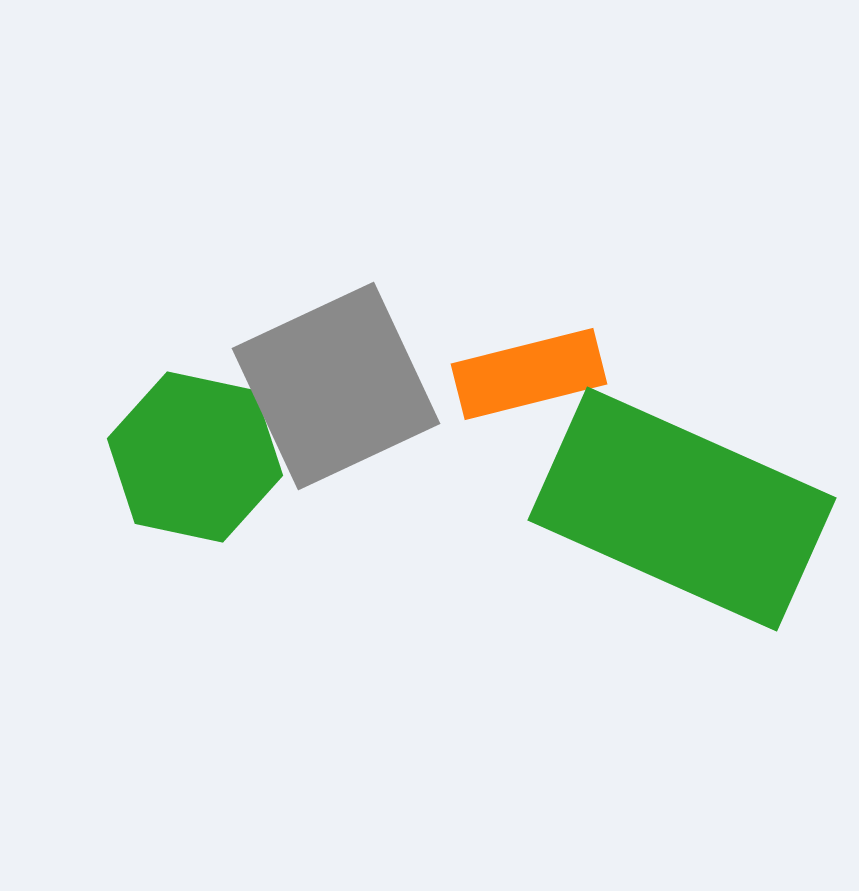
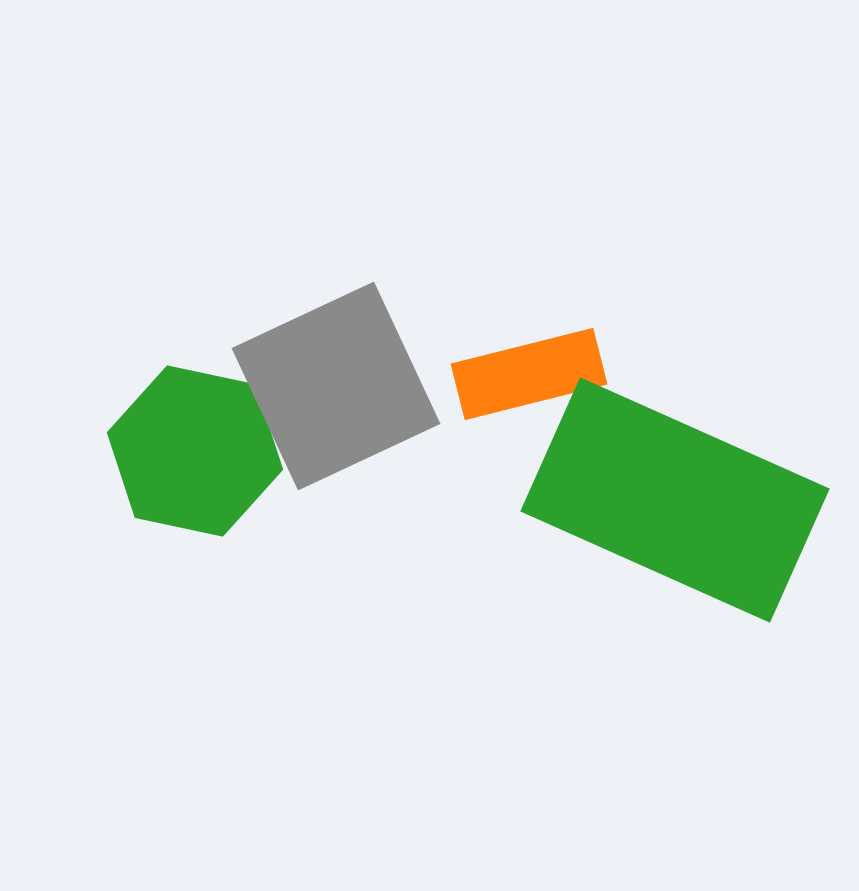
green hexagon: moved 6 px up
green rectangle: moved 7 px left, 9 px up
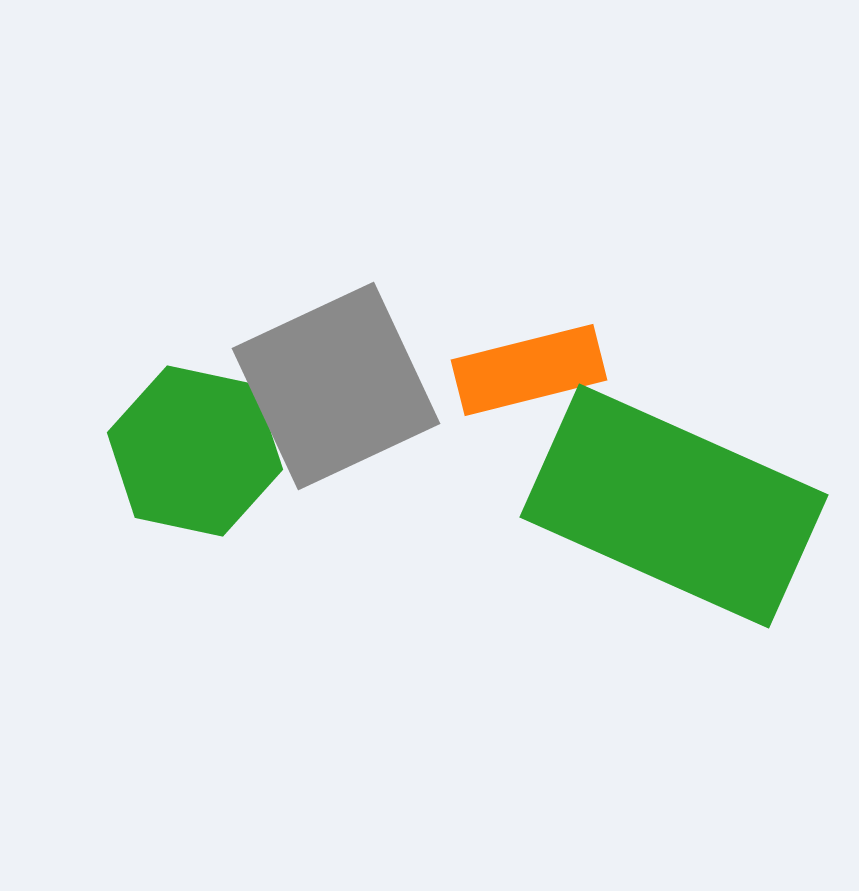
orange rectangle: moved 4 px up
green rectangle: moved 1 px left, 6 px down
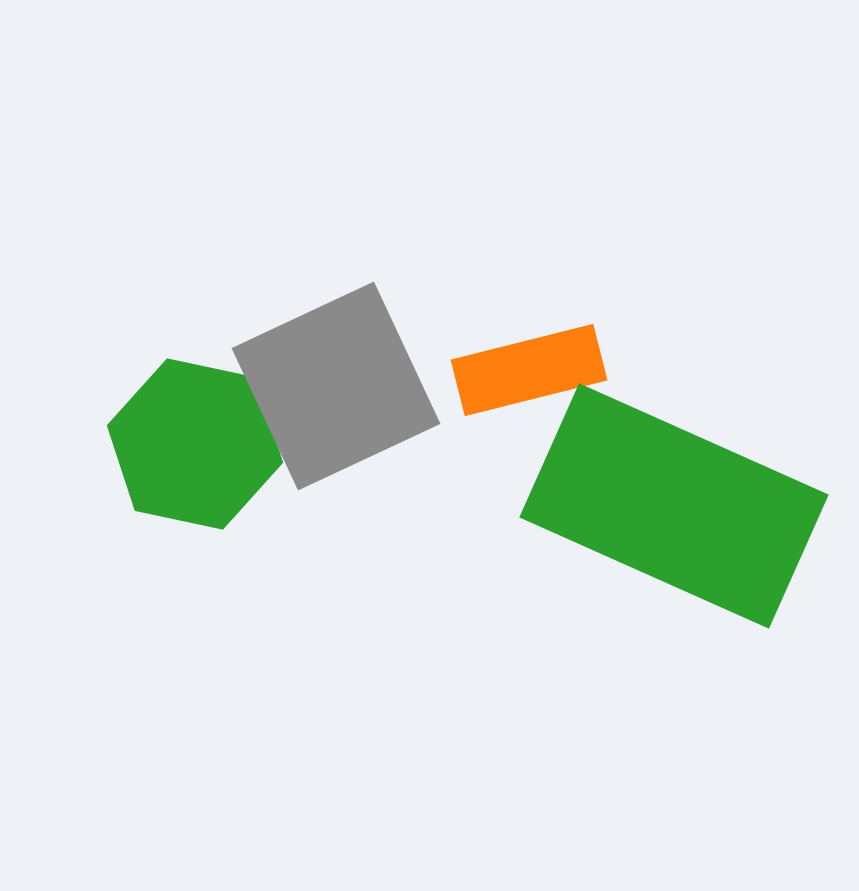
green hexagon: moved 7 px up
